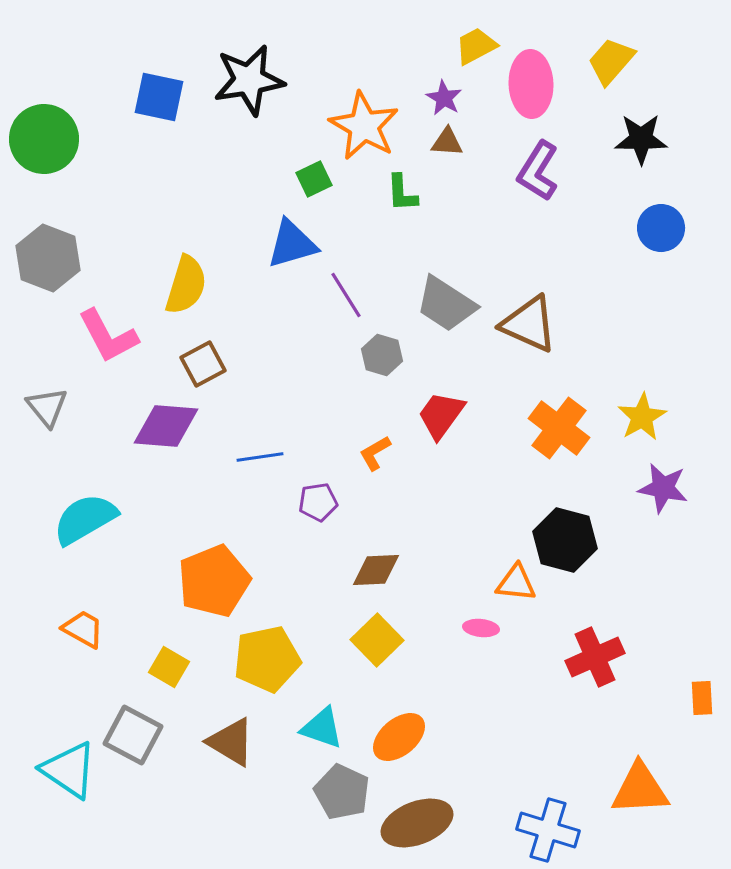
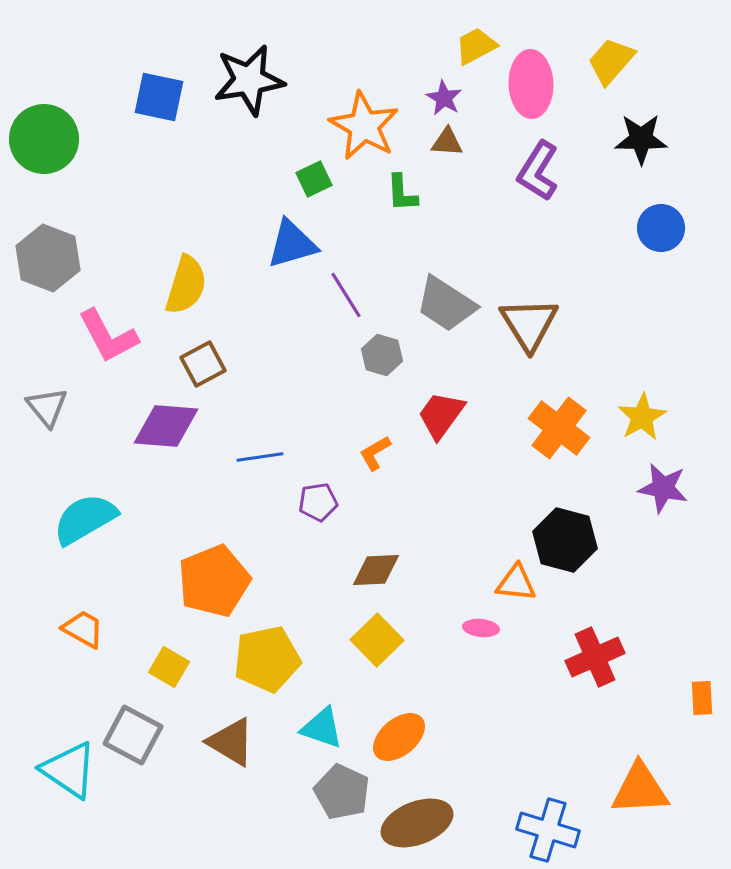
brown triangle at (529, 324): rotated 34 degrees clockwise
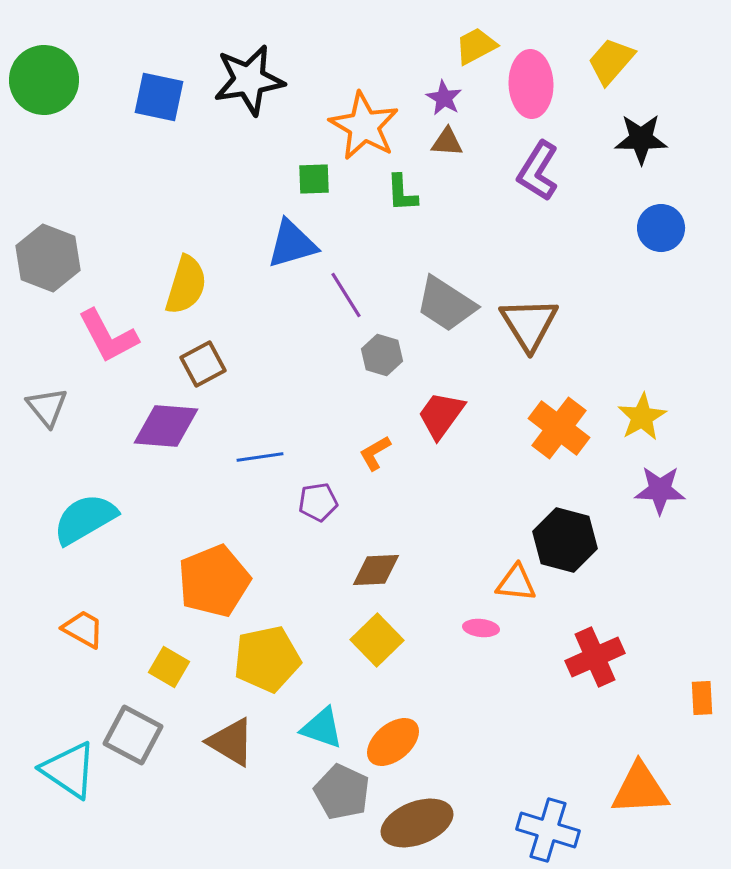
green circle at (44, 139): moved 59 px up
green square at (314, 179): rotated 24 degrees clockwise
purple star at (663, 488): moved 3 px left, 2 px down; rotated 9 degrees counterclockwise
orange ellipse at (399, 737): moved 6 px left, 5 px down
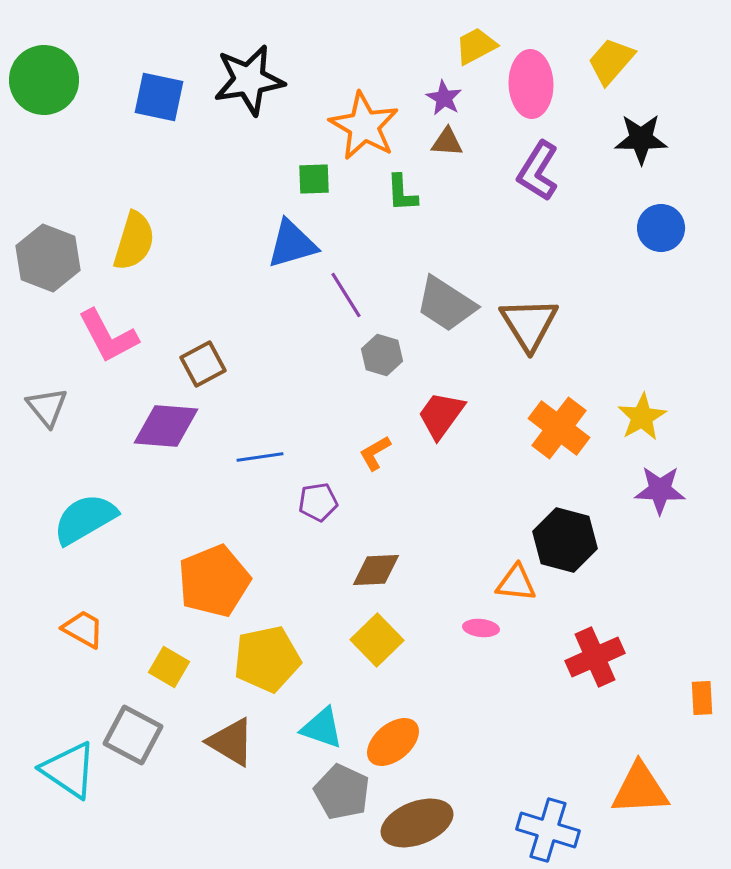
yellow semicircle at (186, 285): moved 52 px left, 44 px up
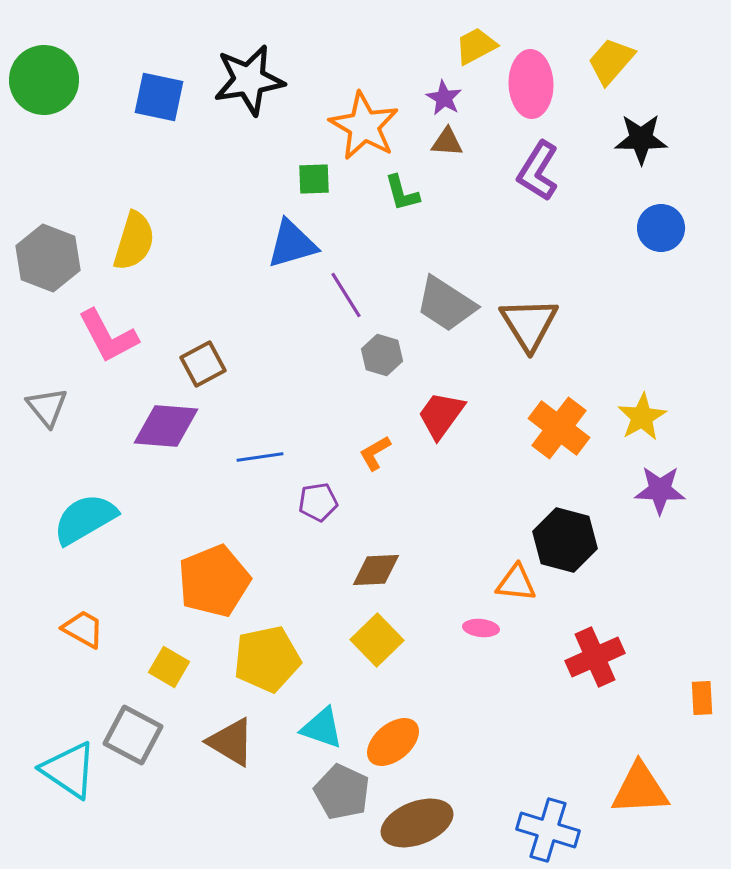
green L-shape at (402, 193): rotated 12 degrees counterclockwise
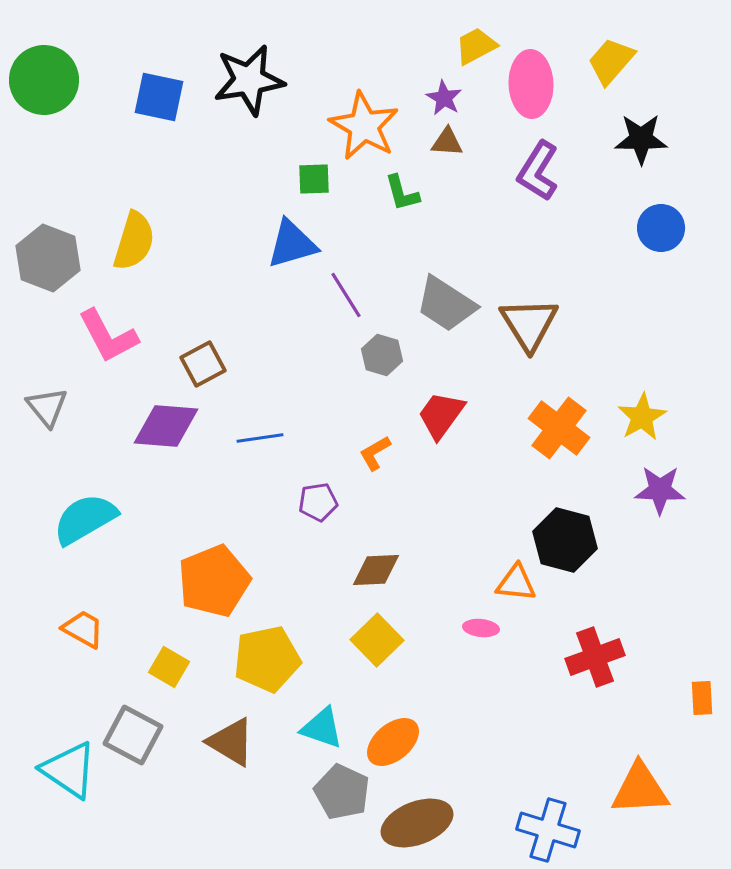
blue line at (260, 457): moved 19 px up
red cross at (595, 657): rotated 4 degrees clockwise
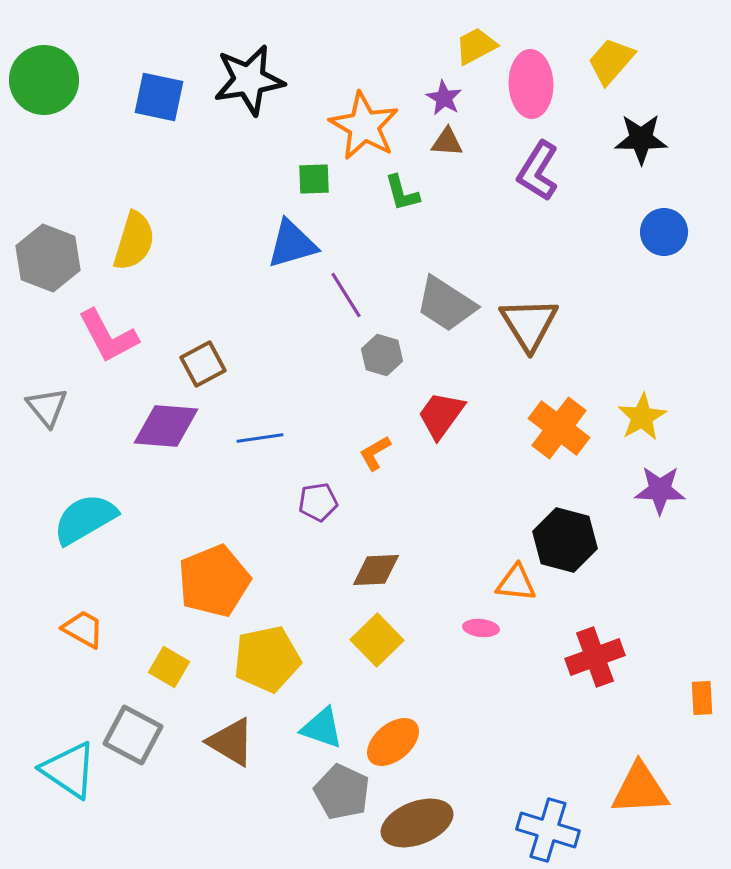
blue circle at (661, 228): moved 3 px right, 4 px down
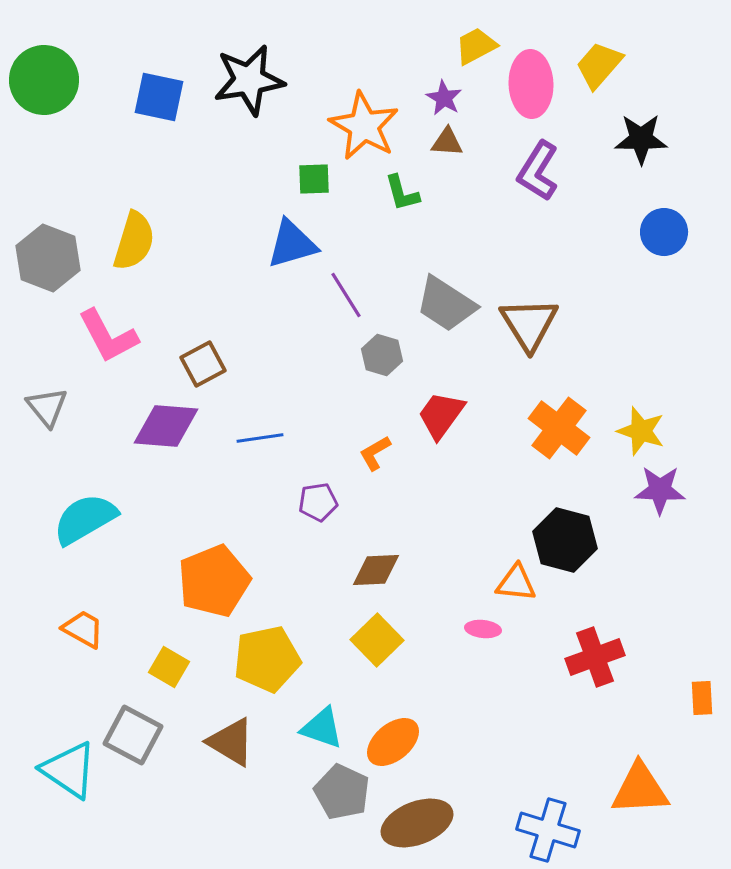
yellow trapezoid at (611, 61): moved 12 px left, 4 px down
yellow star at (642, 417): moved 1 px left, 14 px down; rotated 24 degrees counterclockwise
pink ellipse at (481, 628): moved 2 px right, 1 px down
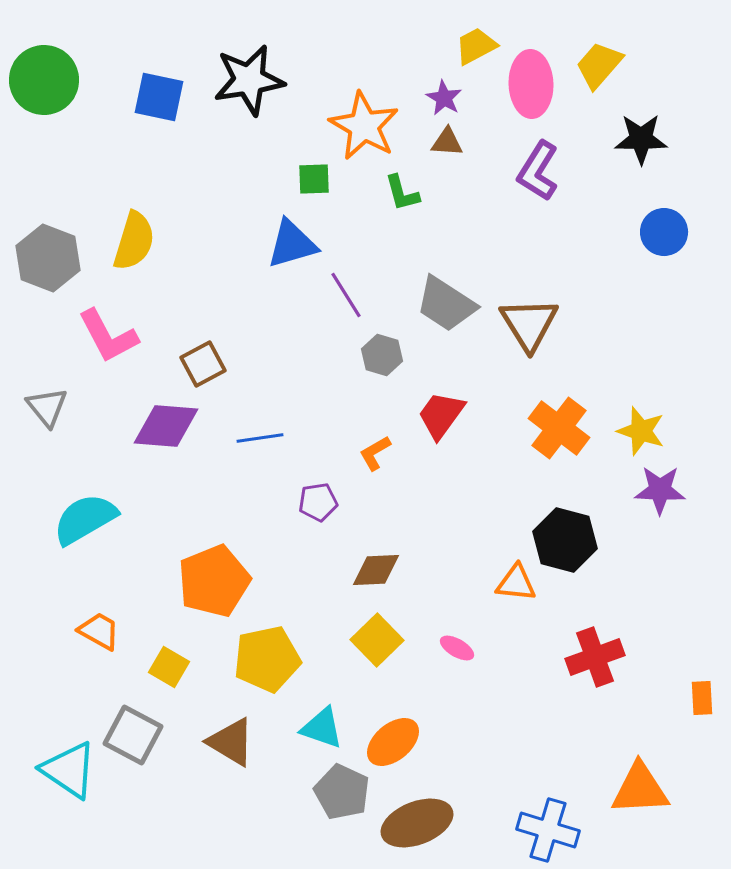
orange trapezoid at (83, 629): moved 16 px right, 2 px down
pink ellipse at (483, 629): moved 26 px left, 19 px down; rotated 24 degrees clockwise
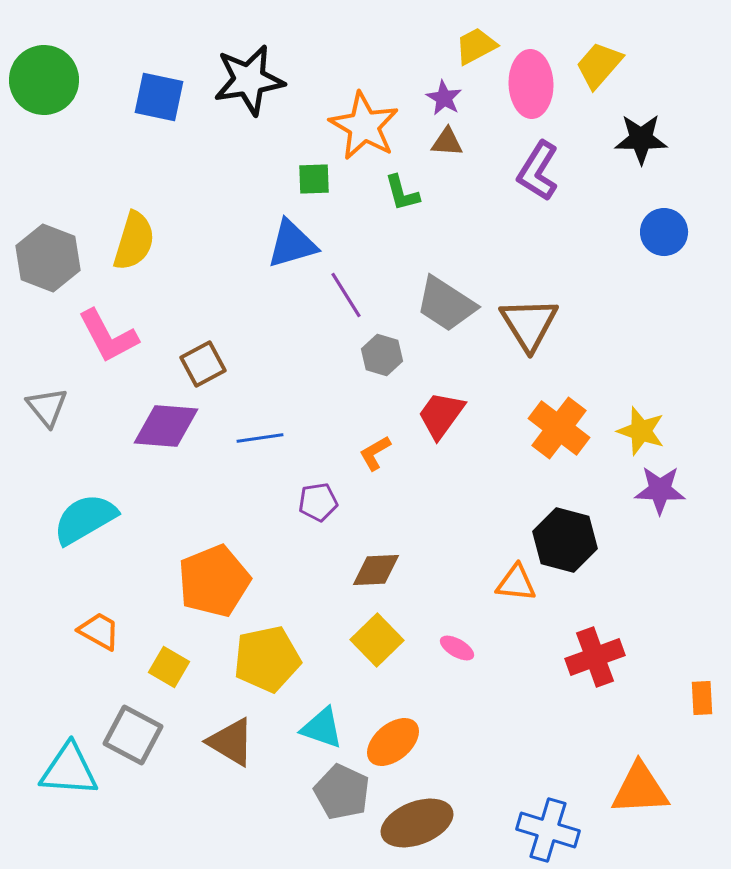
cyan triangle at (69, 770): rotated 30 degrees counterclockwise
